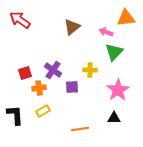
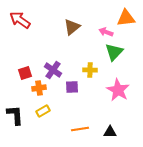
pink star: rotated 10 degrees counterclockwise
black triangle: moved 4 px left, 14 px down
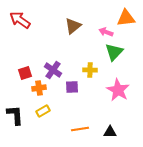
brown triangle: moved 1 px right, 1 px up
